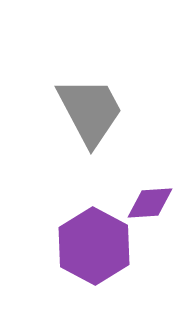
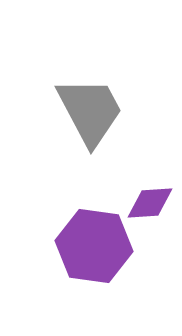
purple hexagon: rotated 20 degrees counterclockwise
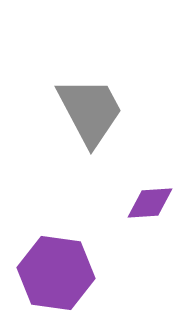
purple hexagon: moved 38 px left, 27 px down
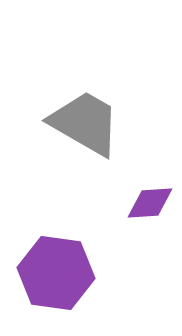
gray trapezoid: moved 5 px left, 12 px down; rotated 32 degrees counterclockwise
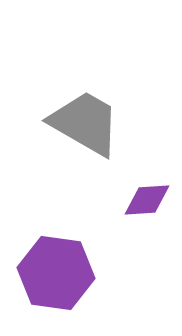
purple diamond: moved 3 px left, 3 px up
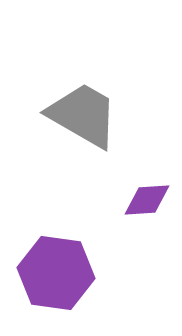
gray trapezoid: moved 2 px left, 8 px up
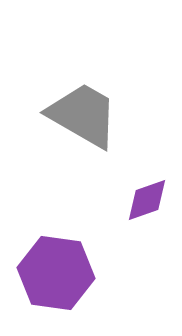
purple diamond: rotated 15 degrees counterclockwise
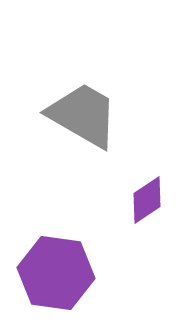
purple diamond: rotated 15 degrees counterclockwise
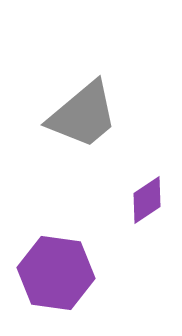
gray trapezoid: rotated 110 degrees clockwise
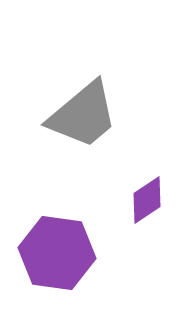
purple hexagon: moved 1 px right, 20 px up
